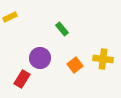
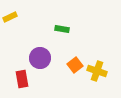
green rectangle: rotated 40 degrees counterclockwise
yellow cross: moved 6 px left, 12 px down; rotated 12 degrees clockwise
red rectangle: rotated 42 degrees counterclockwise
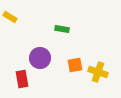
yellow rectangle: rotated 56 degrees clockwise
orange square: rotated 28 degrees clockwise
yellow cross: moved 1 px right, 1 px down
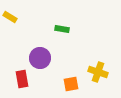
orange square: moved 4 px left, 19 px down
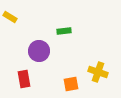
green rectangle: moved 2 px right, 2 px down; rotated 16 degrees counterclockwise
purple circle: moved 1 px left, 7 px up
red rectangle: moved 2 px right
